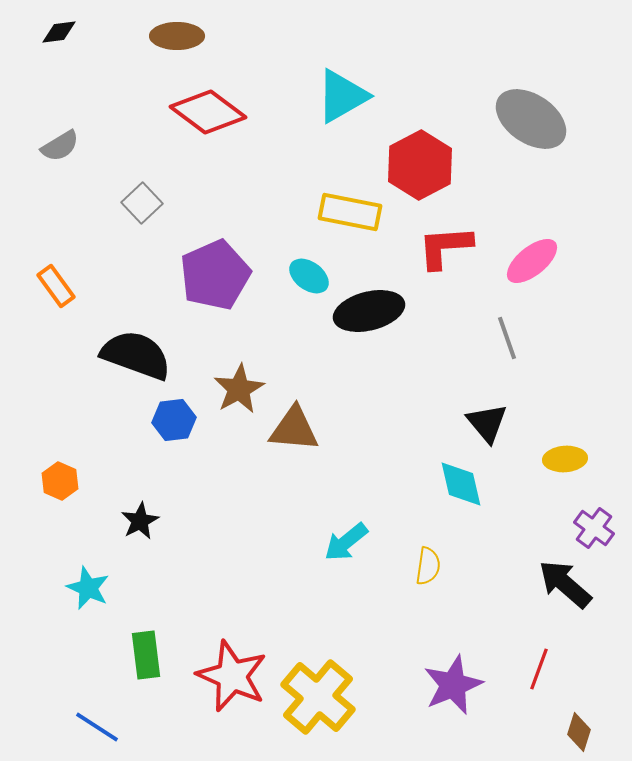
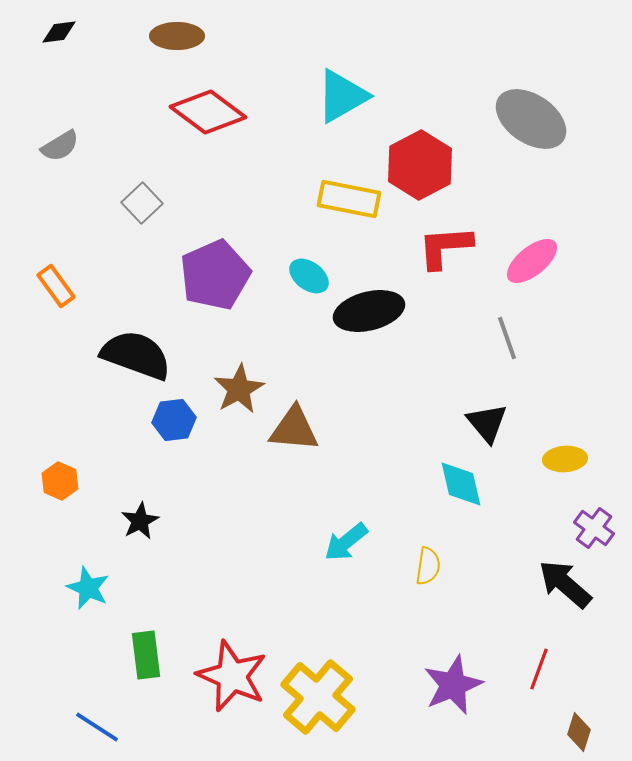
yellow rectangle: moved 1 px left, 13 px up
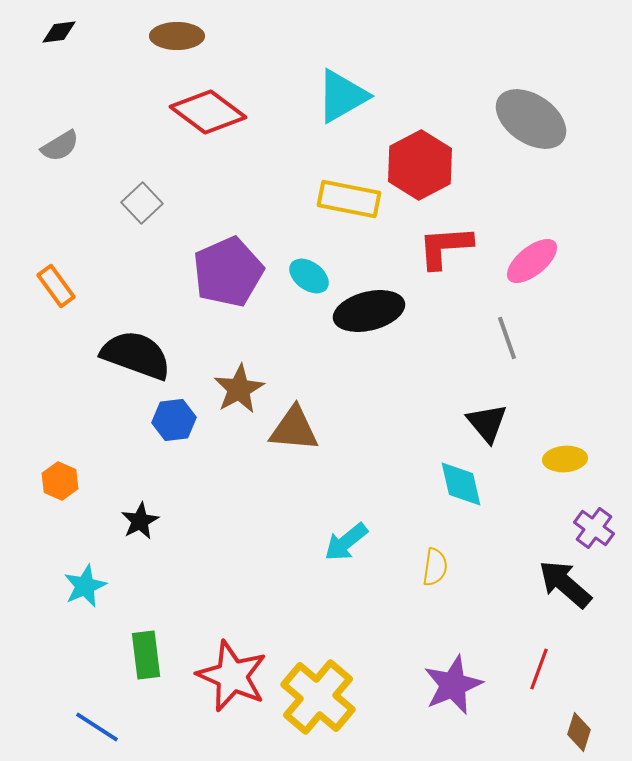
purple pentagon: moved 13 px right, 3 px up
yellow semicircle: moved 7 px right, 1 px down
cyan star: moved 3 px left, 2 px up; rotated 24 degrees clockwise
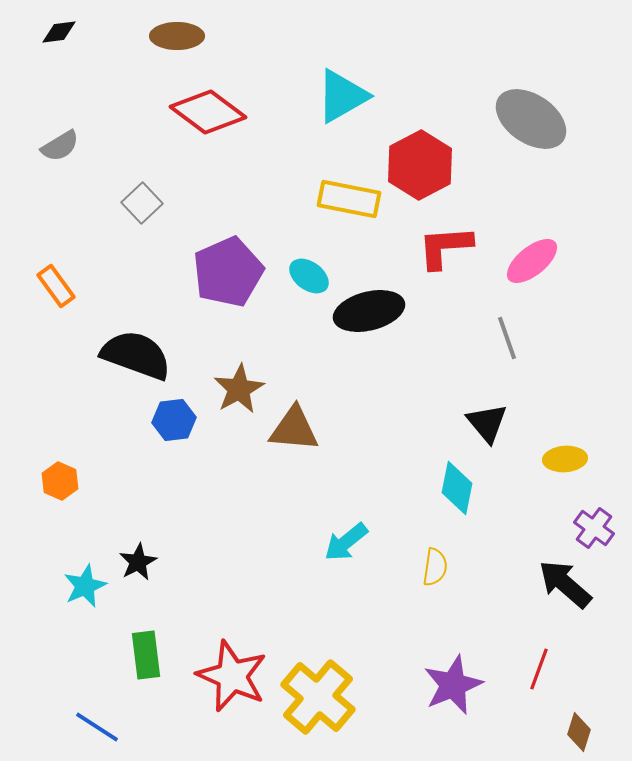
cyan diamond: moved 4 px left, 4 px down; rotated 24 degrees clockwise
black star: moved 2 px left, 41 px down
